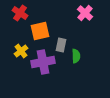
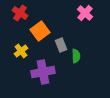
orange square: rotated 24 degrees counterclockwise
gray rectangle: rotated 32 degrees counterclockwise
purple cross: moved 10 px down
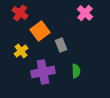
green semicircle: moved 15 px down
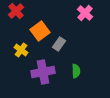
red cross: moved 4 px left, 2 px up; rotated 14 degrees clockwise
gray rectangle: moved 2 px left, 1 px up; rotated 56 degrees clockwise
yellow cross: moved 1 px up; rotated 16 degrees counterclockwise
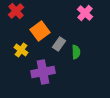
green semicircle: moved 19 px up
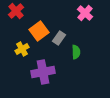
orange square: moved 1 px left
gray rectangle: moved 6 px up
yellow cross: moved 1 px right, 1 px up; rotated 24 degrees clockwise
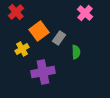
red cross: moved 1 px down
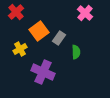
yellow cross: moved 2 px left
purple cross: rotated 35 degrees clockwise
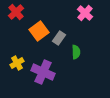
yellow cross: moved 3 px left, 14 px down
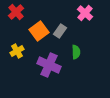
gray rectangle: moved 1 px right, 7 px up
yellow cross: moved 12 px up
purple cross: moved 6 px right, 7 px up
